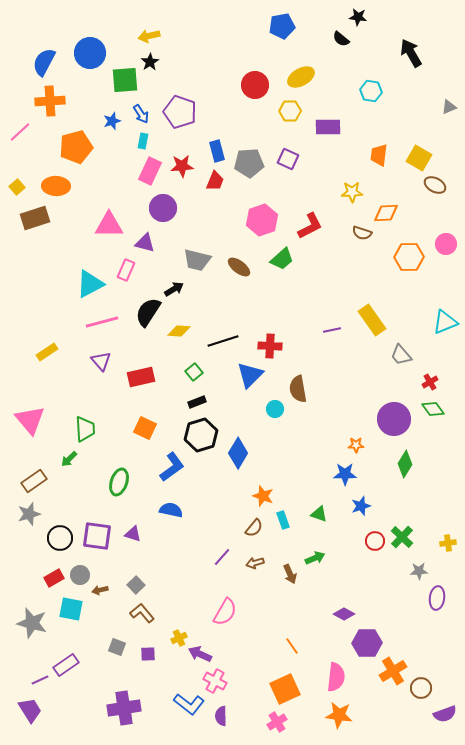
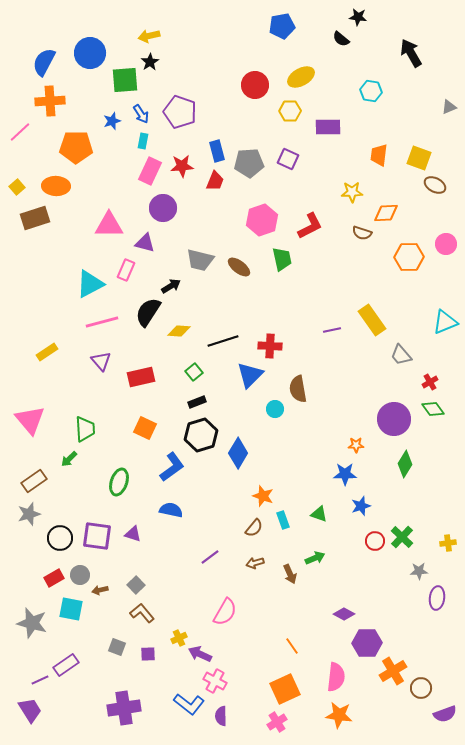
orange pentagon at (76, 147): rotated 16 degrees clockwise
yellow square at (419, 158): rotated 10 degrees counterclockwise
green trapezoid at (282, 259): rotated 60 degrees counterclockwise
gray trapezoid at (197, 260): moved 3 px right
black arrow at (174, 289): moved 3 px left, 3 px up
purple line at (222, 557): moved 12 px left; rotated 12 degrees clockwise
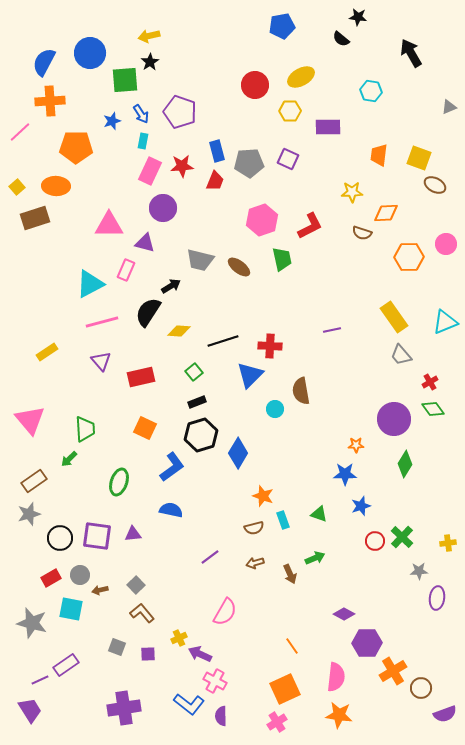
yellow rectangle at (372, 320): moved 22 px right, 3 px up
brown semicircle at (298, 389): moved 3 px right, 2 px down
brown semicircle at (254, 528): rotated 36 degrees clockwise
purple triangle at (133, 534): rotated 24 degrees counterclockwise
red rectangle at (54, 578): moved 3 px left
